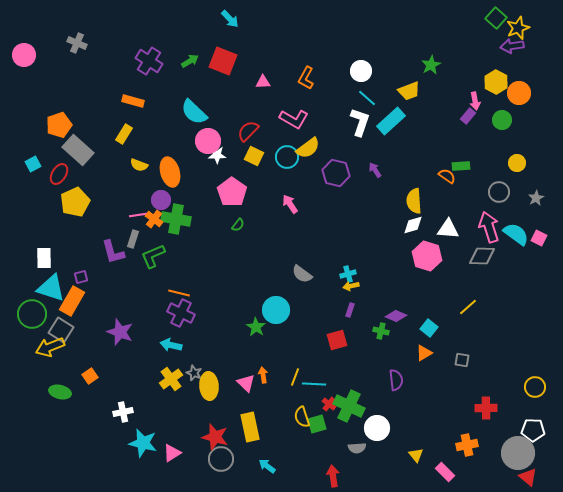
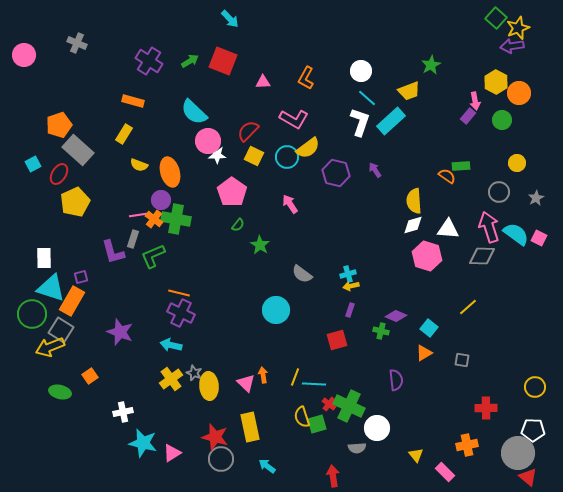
green star at (256, 327): moved 4 px right, 82 px up
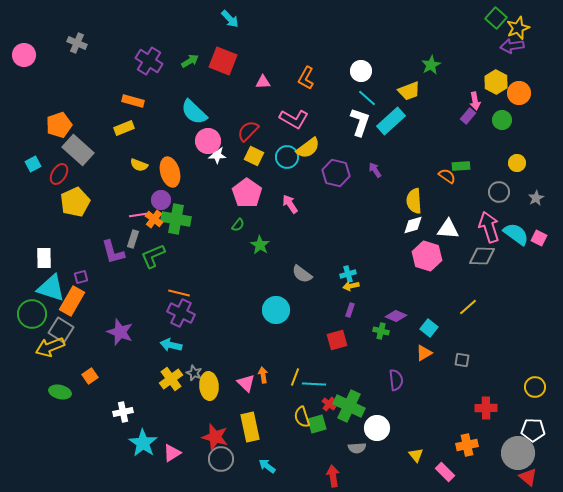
yellow rectangle at (124, 134): moved 6 px up; rotated 36 degrees clockwise
pink pentagon at (232, 192): moved 15 px right, 1 px down
cyan star at (143, 443): rotated 20 degrees clockwise
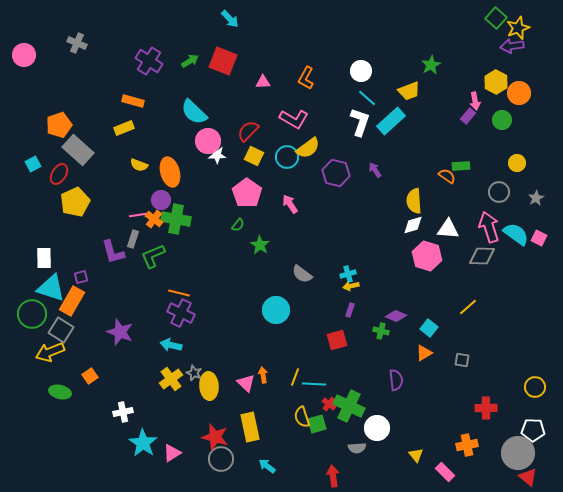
yellow arrow at (50, 347): moved 5 px down
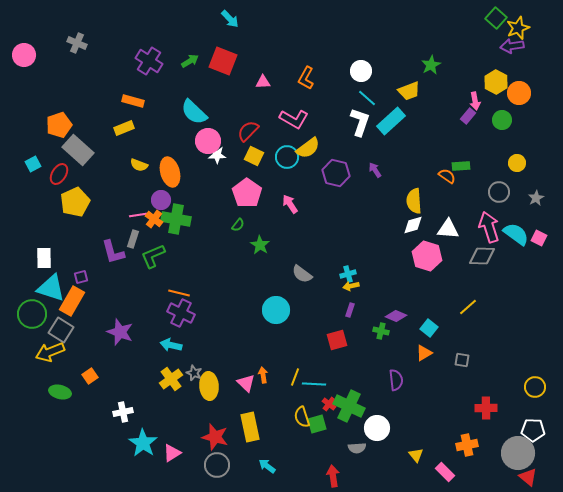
gray circle at (221, 459): moved 4 px left, 6 px down
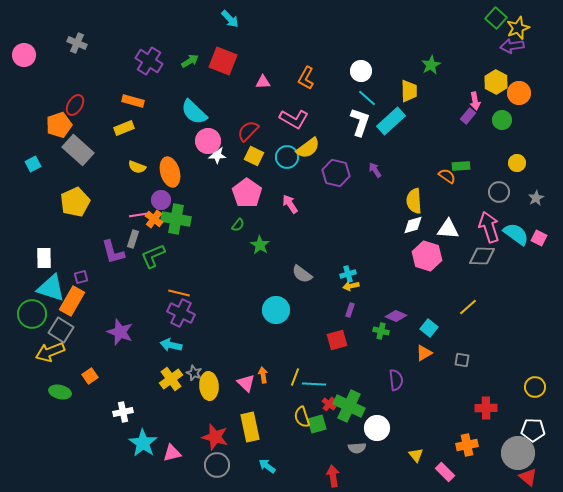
yellow trapezoid at (409, 91): rotated 70 degrees counterclockwise
yellow semicircle at (139, 165): moved 2 px left, 2 px down
red ellipse at (59, 174): moved 16 px right, 69 px up
pink triangle at (172, 453): rotated 18 degrees clockwise
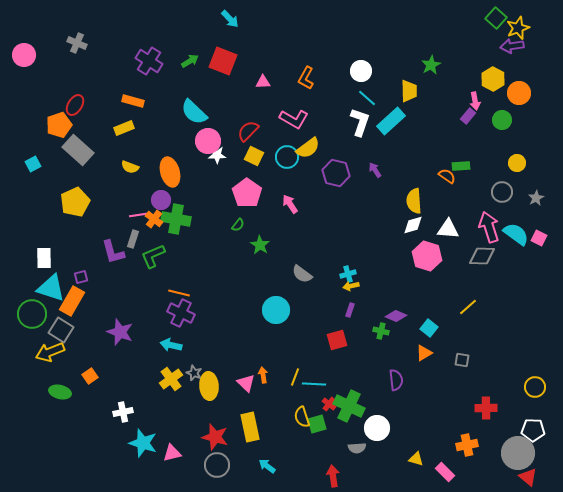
yellow hexagon at (496, 82): moved 3 px left, 3 px up
yellow semicircle at (137, 167): moved 7 px left
gray circle at (499, 192): moved 3 px right
cyan star at (143, 443): rotated 16 degrees counterclockwise
yellow triangle at (416, 455): moved 4 px down; rotated 35 degrees counterclockwise
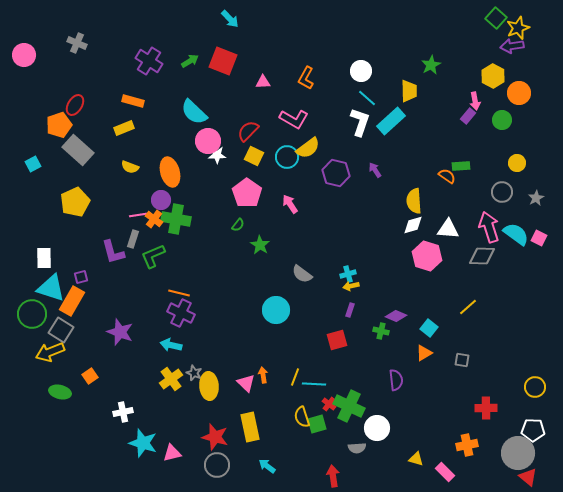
yellow hexagon at (493, 79): moved 3 px up
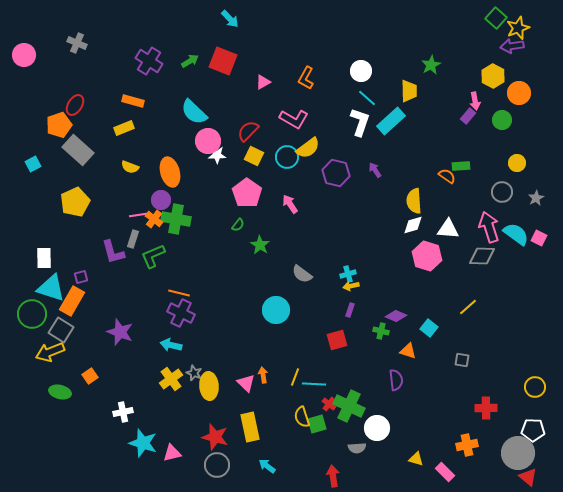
pink triangle at (263, 82): rotated 28 degrees counterclockwise
orange triangle at (424, 353): moved 16 px left, 2 px up; rotated 48 degrees clockwise
